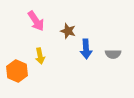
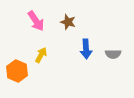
brown star: moved 9 px up
yellow arrow: moved 1 px right, 1 px up; rotated 140 degrees counterclockwise
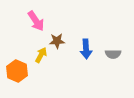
brown star: moved 11 px left, 19 px down; rotated 21 degrees counterclockwise
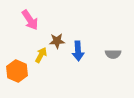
pink arrow: moved 6 px left, 1 px up
blue arrow: moved 8 px left, 2 px down
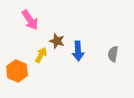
brown star: rotated 21 degrees clockwise
gray semicircle: rotated 98 degrees clockwise
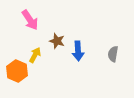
yellow arrow: moved 6 px left
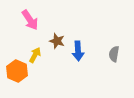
gray semicircle: moved 1 px right
